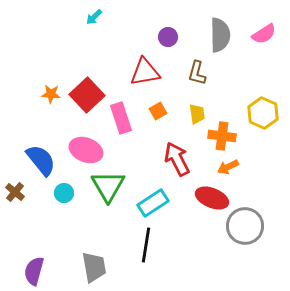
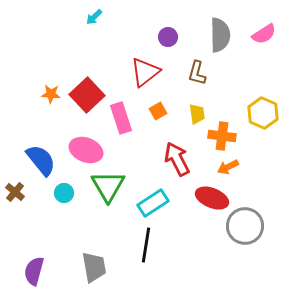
red triangle: rotated 28 degrees counterclockwise
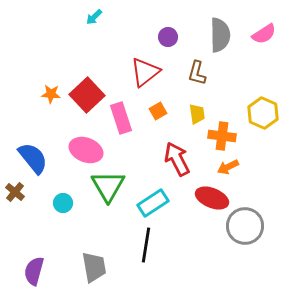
blue semicircle: moved 8 px left, 2 px up
cyan circle: moved 1 px left, 10 px down
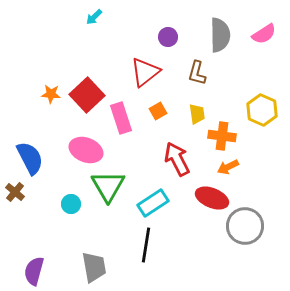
yellow hexagon: moved 1 px left, 3 px up
blue semicircle: moved 3 px left; rotated 12 degrees clockwise
cyan circle: moved 8 px right, 1 px down
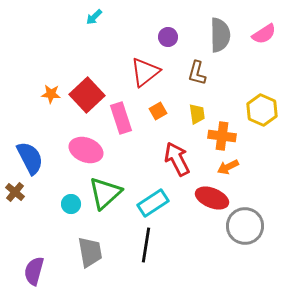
green triangle: moved 3 px left, 7 px down; rotated 18 degrees clockwise
gray trapezoid: moved 4 px left, 15 px up
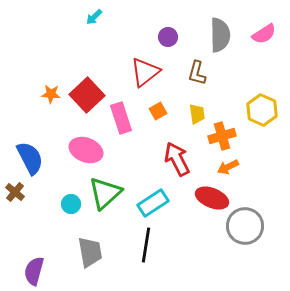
orange cross: rotated 24 degrees counterclockwise
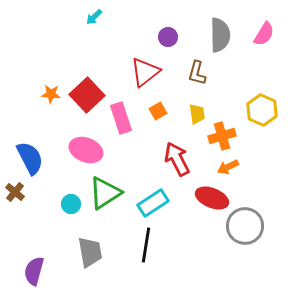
pink semicircle: rotated 25 degrees counterclockwise
green triangle: rotated 9 degrees clockwise
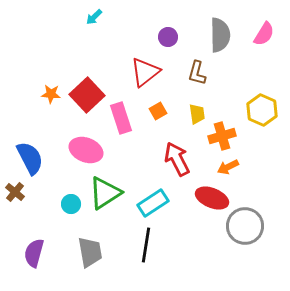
purple semicircle: moved 18 px up
